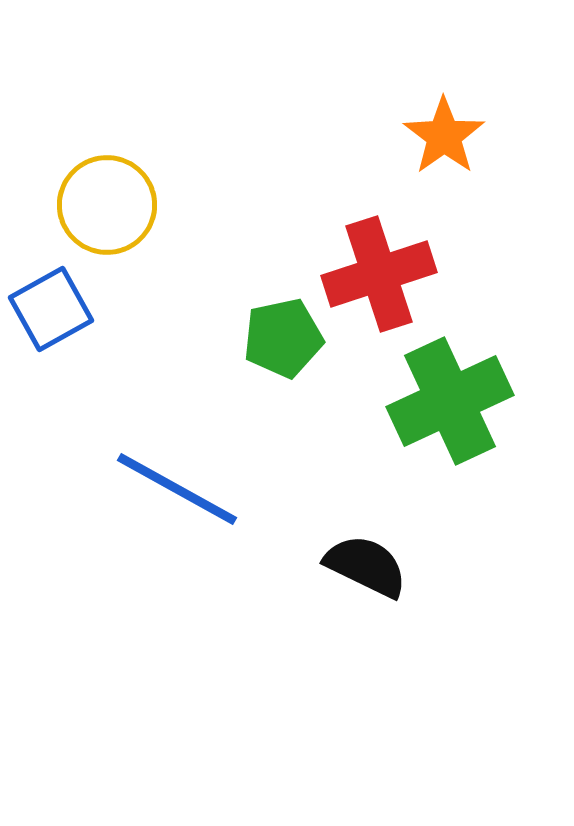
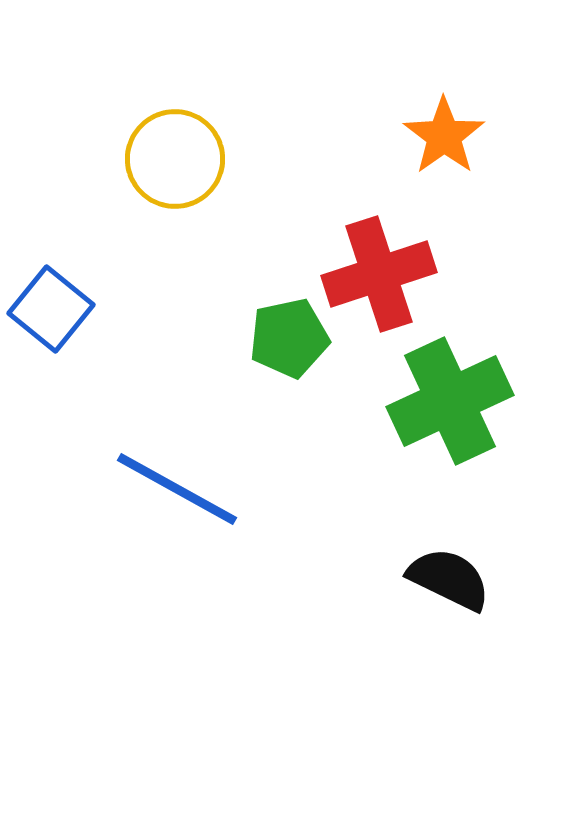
yellow circle: moved 68 px right, 46 px up
blue square: rotated 22 degrees counterclockwise
green pentagon: moved 6 px right
black semicircle: moved 83 px right, 13 px down
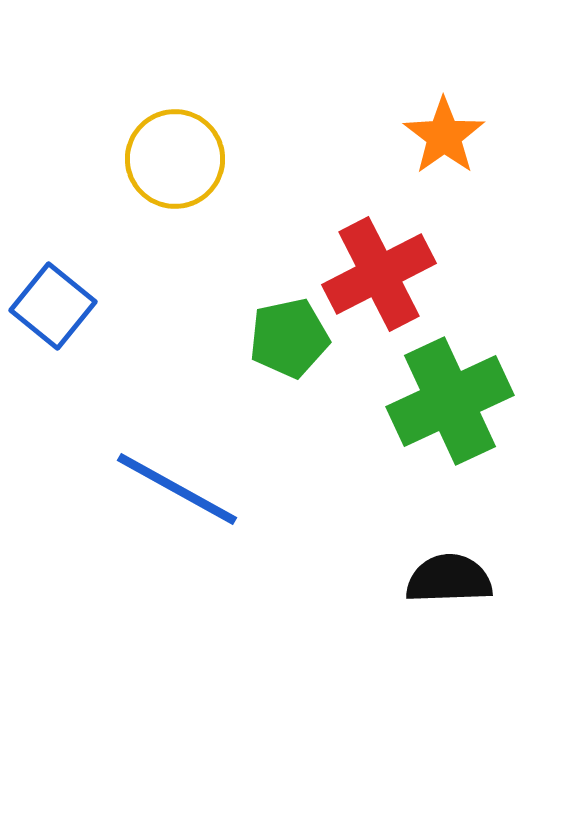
red cross: rotated 9 degrees counterclockwise
blue square: moved 2 px right, 3 px up
black semicircle: rotated 28 degrees counterclockwise
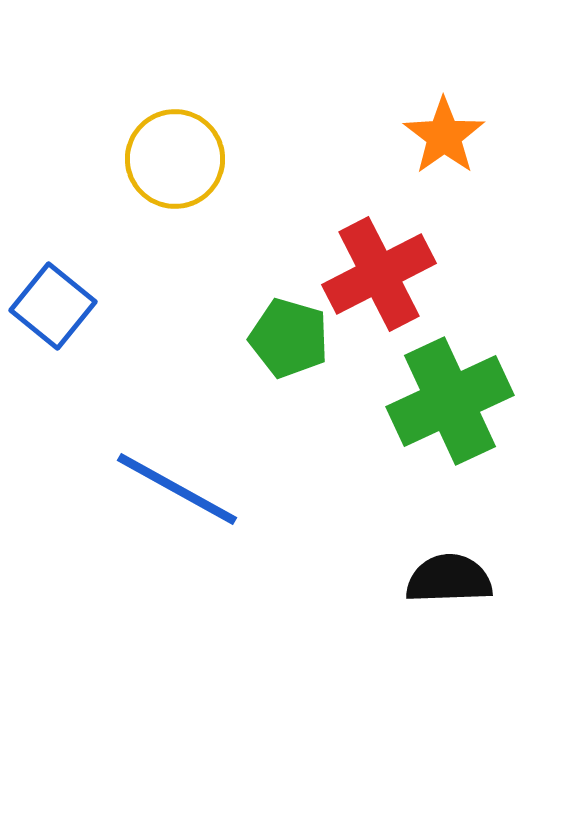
green pentagon: rotated 28 degrees clockwise
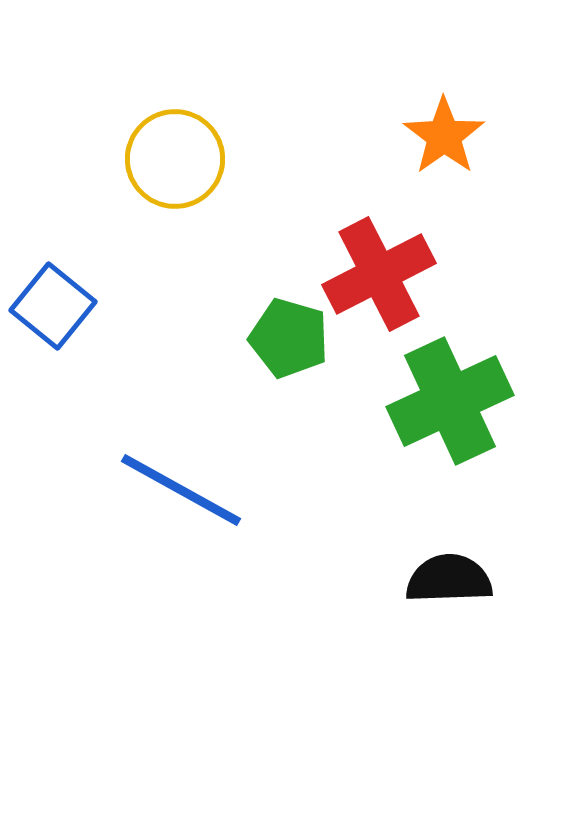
blue line: moved 4 px right, 1 px down
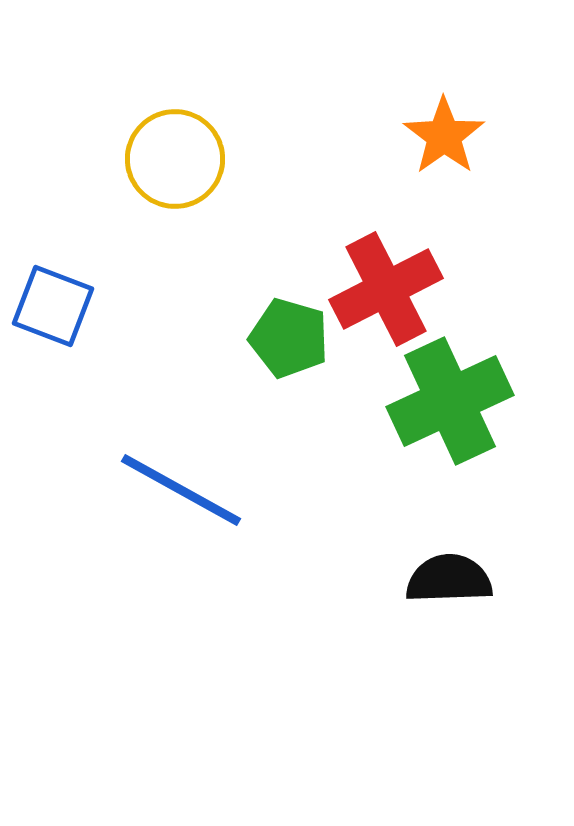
red cross: moved 7 px right, 15 px down
blue square: rotated 18 degrees counterclockwise
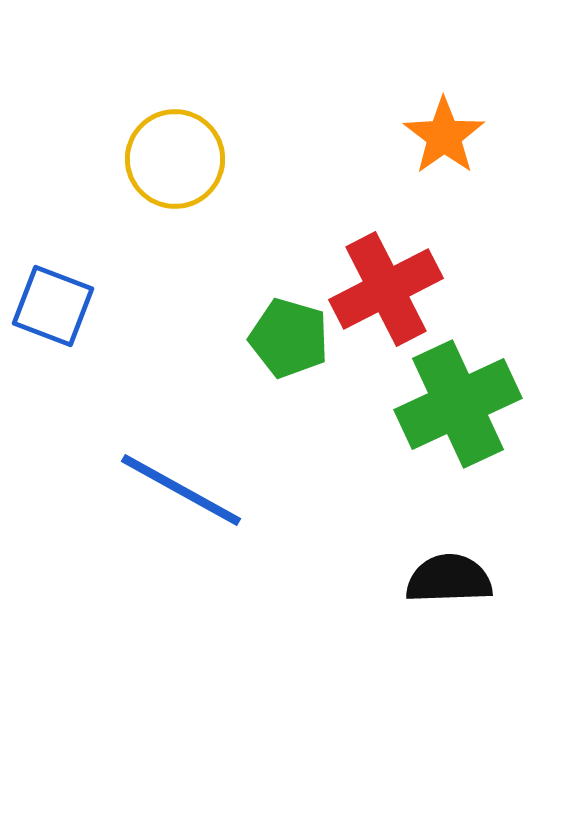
green cross: moved 8 px right, 3 px down
